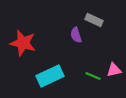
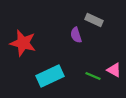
pink triangle: rotated 42 degrees clockwise
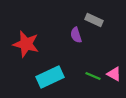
red star: moved 3 px right, 1 px down
pink triangle: moved 4 px down
cyan rectangle: moved 1 px down
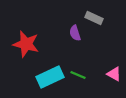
gray rectangle: moved 2 px up
purple semicircle: moved 1 px left, 2 px up
green line: moved 15 px left, 1 px up
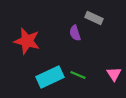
red star: moved 1 px right, 3 px up
pink triangle: rotated 28 degrees clockwise
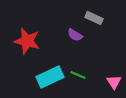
purple semicircle: moved 2 px down; rotated 42 degrees counterclockwise
pink triangle: moved 8 px down
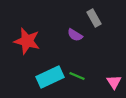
gray rectangle: rotated 36 degrees clockwise
green line: moved 1 px left, 1 px down
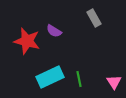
purple semicircle: moved 21 px left, 4 px up
green line: moved 2 px right, 3 px down; rotated 56 degrees clockwise
